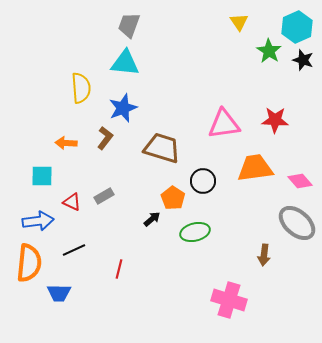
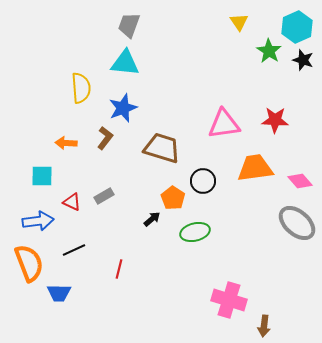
brown arrow: moved 71 px down
orange semicircle: rotated 27 degrees counterclockwise
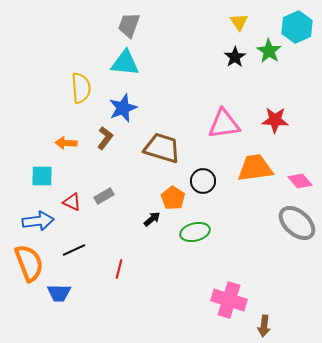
black star: moved 68 px left, 3 px up; rotated 20 degrees clockwise
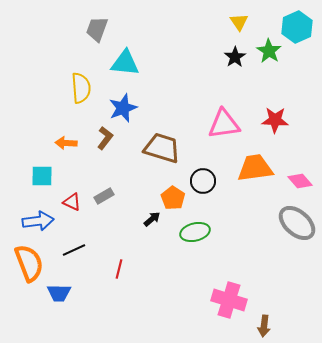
gray trapezoid: moved 32 px left, 4 px down
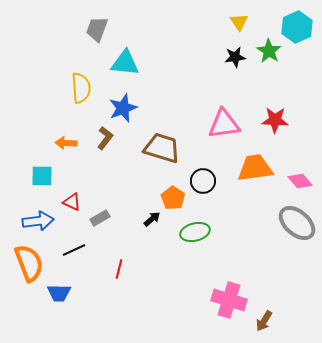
black star: rotated 25 degrees clockwise
gray rectangle: moved 4 px left, 22 px down
brown arrow: moved 5 px up; rotated 25 degrees clockwise
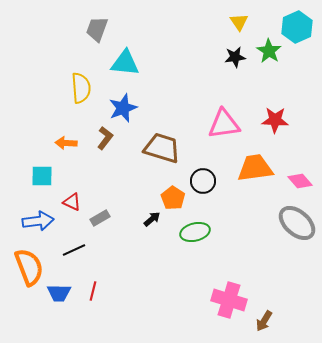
orange semicircle: moved 4 px down
red line: moved 26 px left, 22 px down
